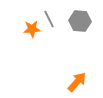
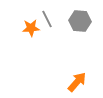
gray line: moved 2 px left
orange star: moved 1 px left, 1 px up
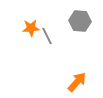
gray line: moved 17 px down
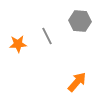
orange star: moved 13 px left, 16 px down
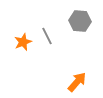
orange star: moved 5 px right, 2 px up; rotated 18 degrees counterclockwise
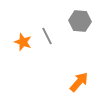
orange star: rotated 30 degrees counterclockwise
orange arrow: moved 2 px right
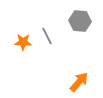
orange star: rotated 18 degrees counterclockwise
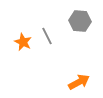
orange star: rotated 24 degrees clockwise
orange arrow: rotated 20 degrees clockwise
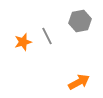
gray hexagon: rotated 15 degrees counterclockwise
orange star: rotated 30 degrees clockwise
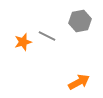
gray line: rotated 36 degrees counterclockwise
